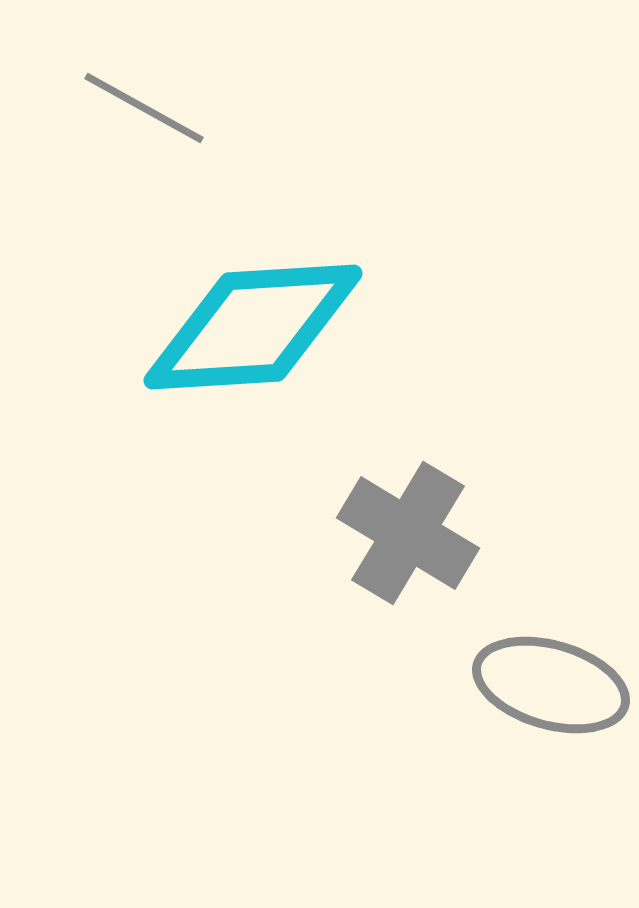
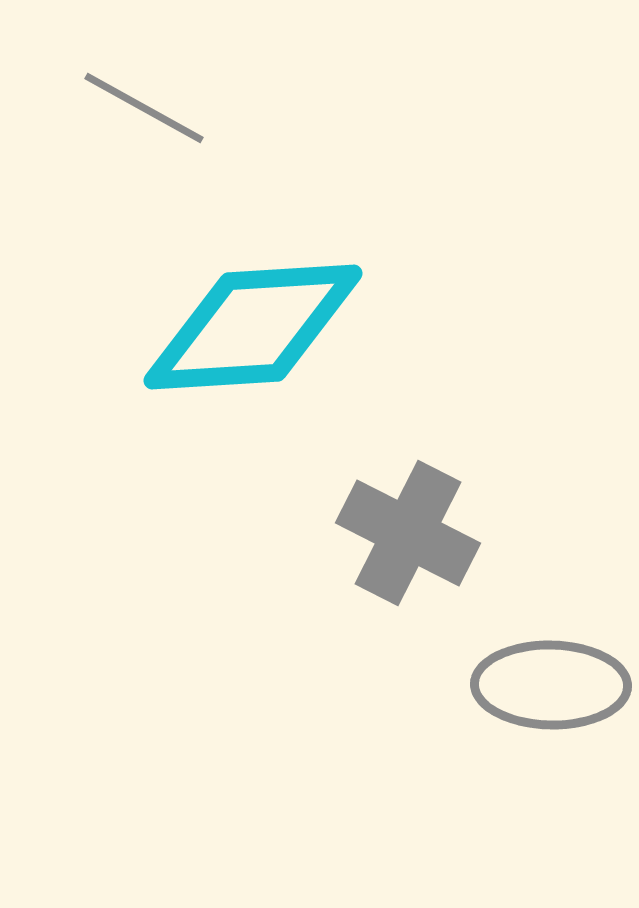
gray cross: rotated 4 degrees counterclockwise
gray ellipse: rotated 15 degrees counterclockwise
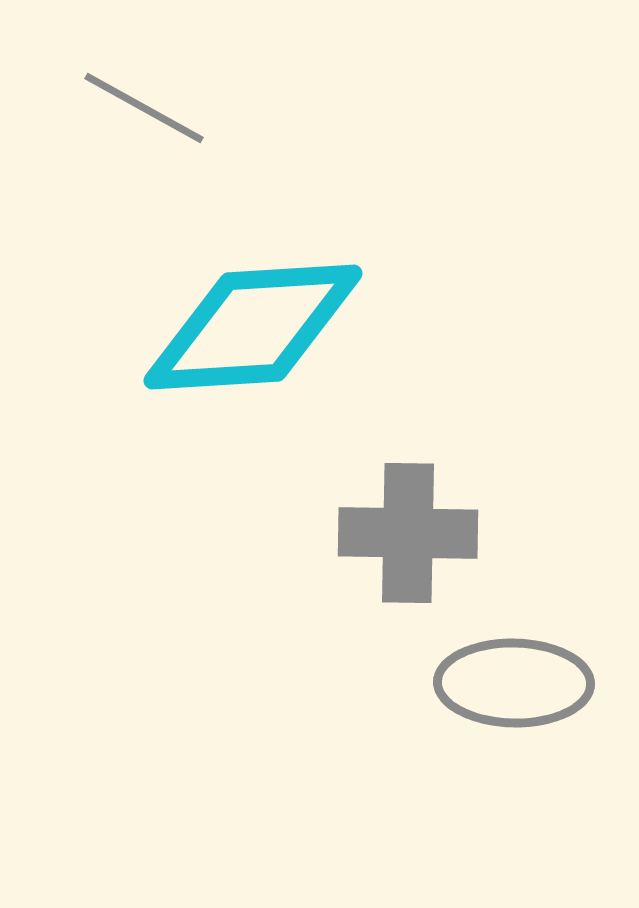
gray cross: rotated 26 degrees counterclockwise
gray ellipse: moved 37 px left, 2 px up
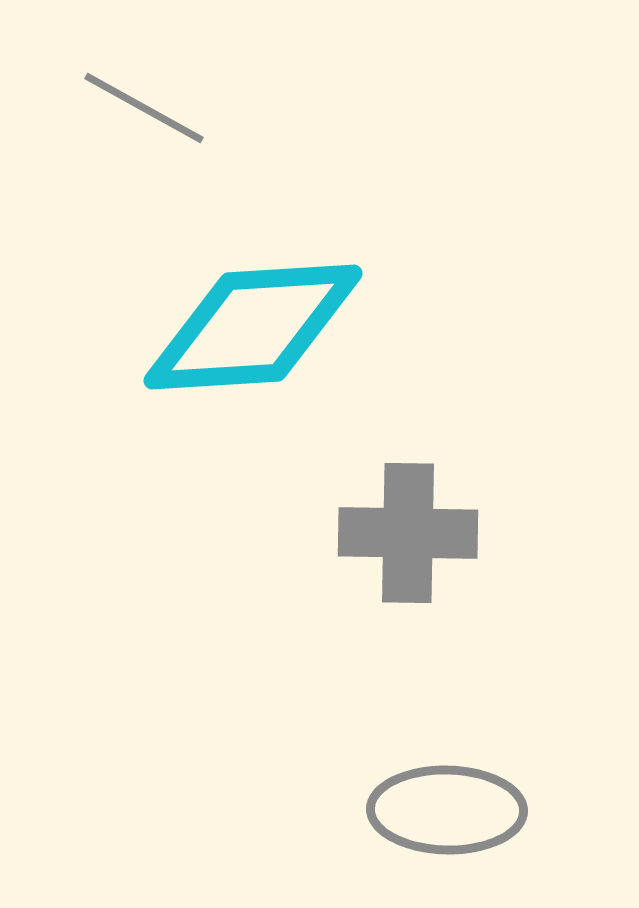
gray ellipse: moved 67 px left, 127 px down
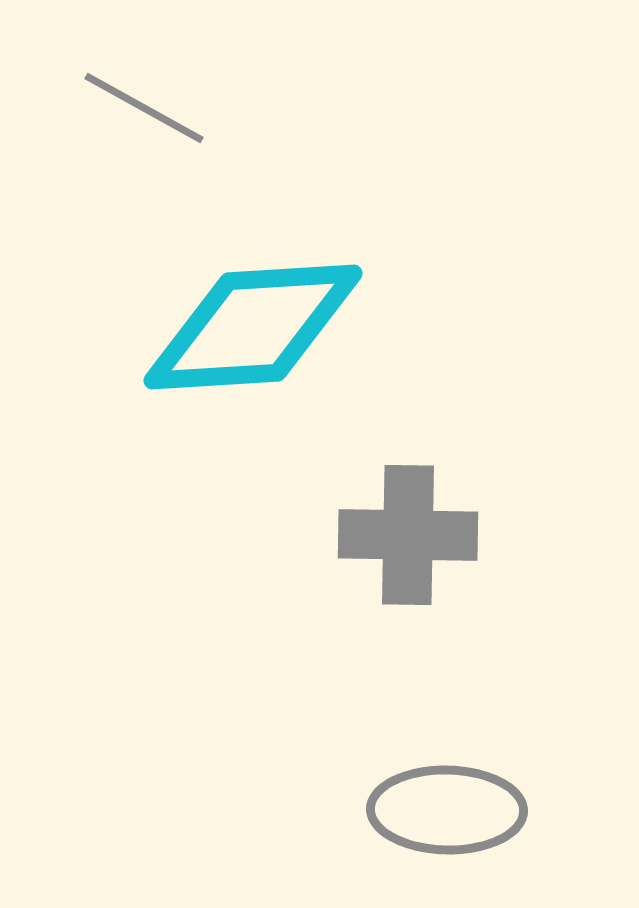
gray cross: moved 2 px down
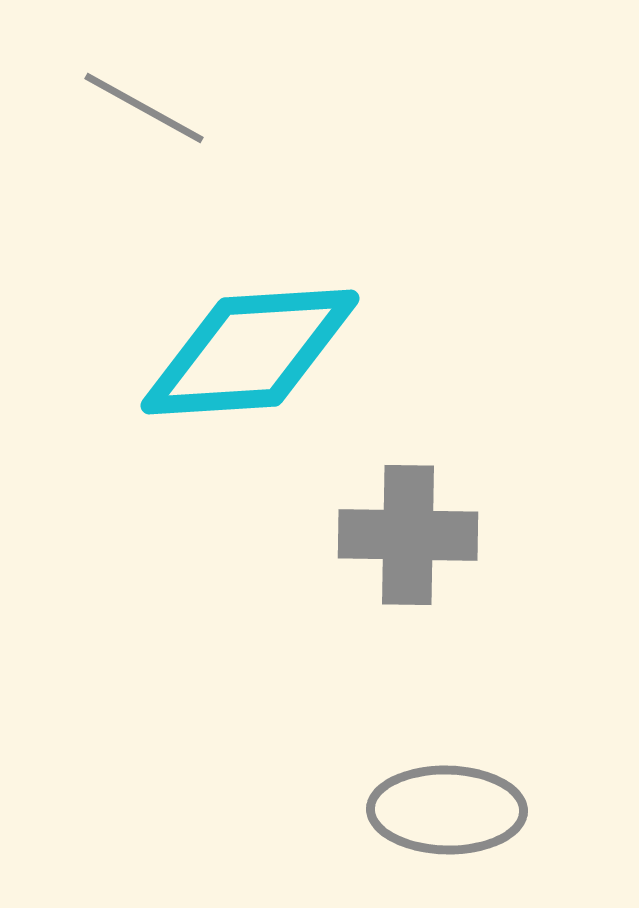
cyan diamond: moved 3 px left, 25 px down
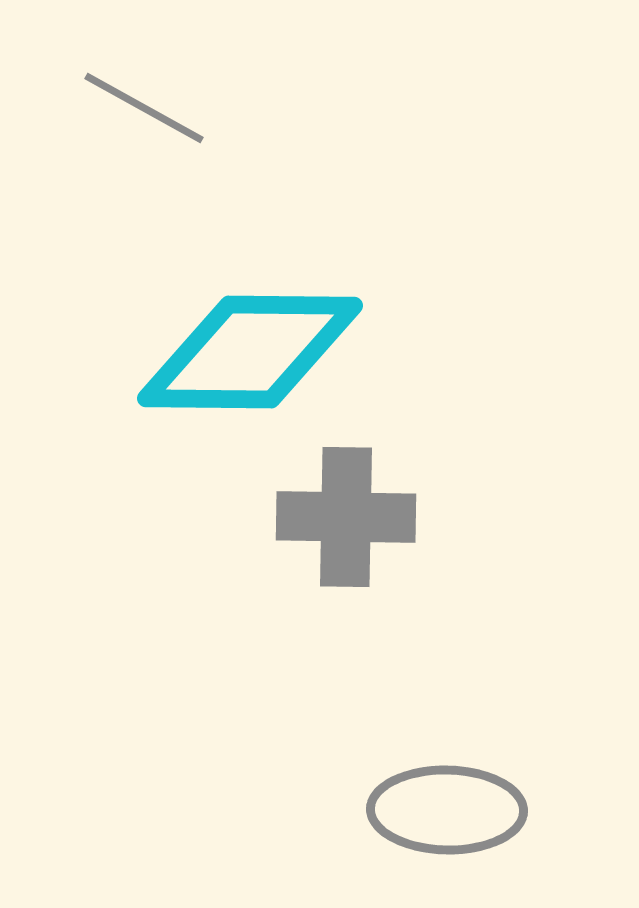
cyan diamond: rotated 4 degrees clockwise
gray cross: moved 62 px left, 18 px up
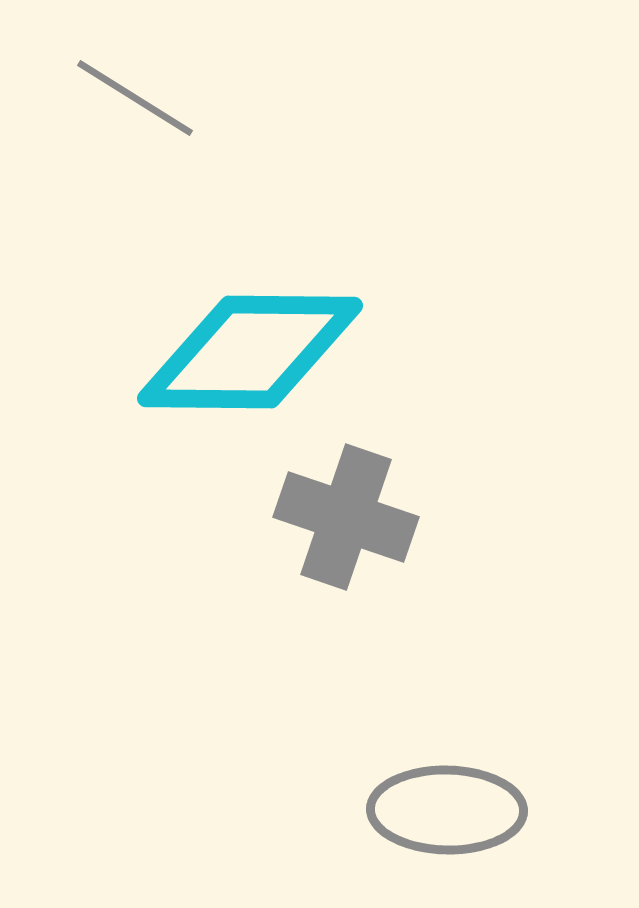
gray line: moved 9 px left, 10 px up; rotated 3 degrees clockwise
gray cross: rotated 18 degrees clockwise
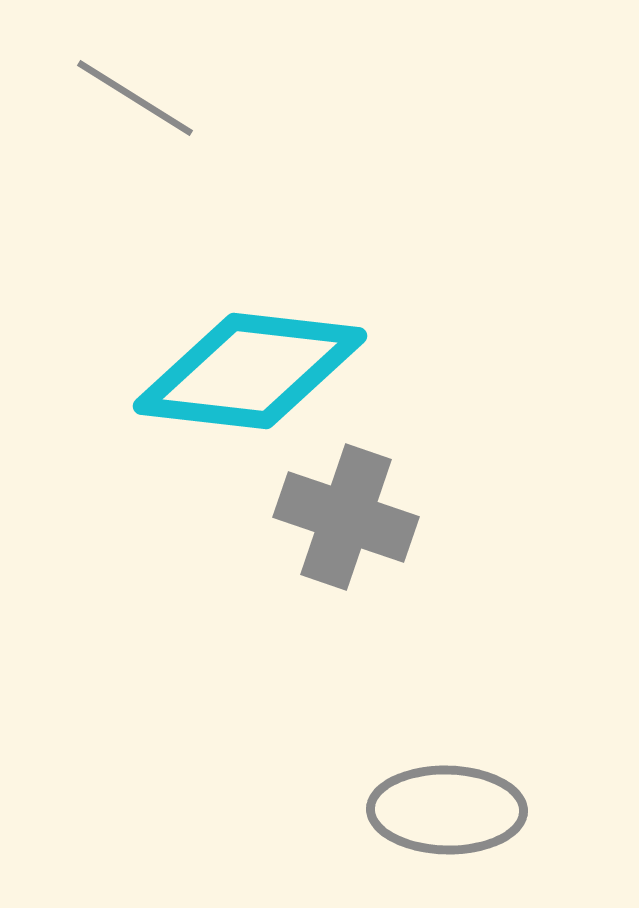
cyan diamond: moved 19 px down; rotated 6 degrees clockwise
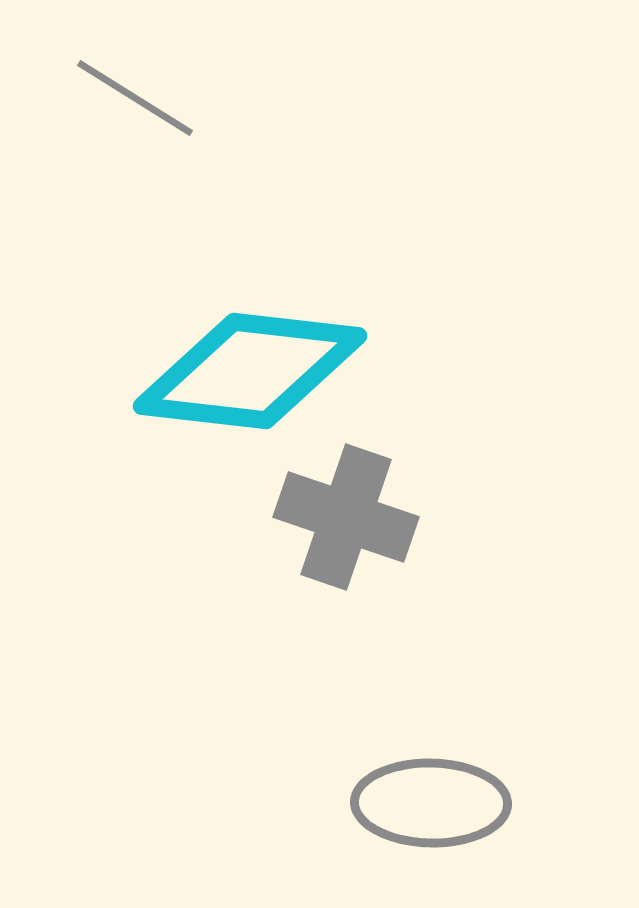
gray ellipse: moved 16 px left, 7 px up
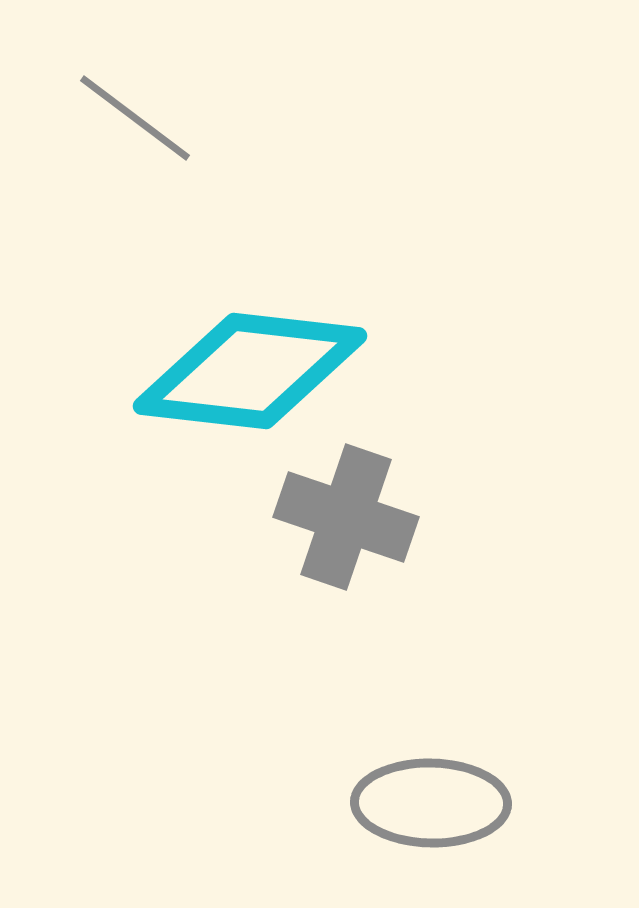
gray line: moved 20 px down; rotated 5 degrees clockwise
